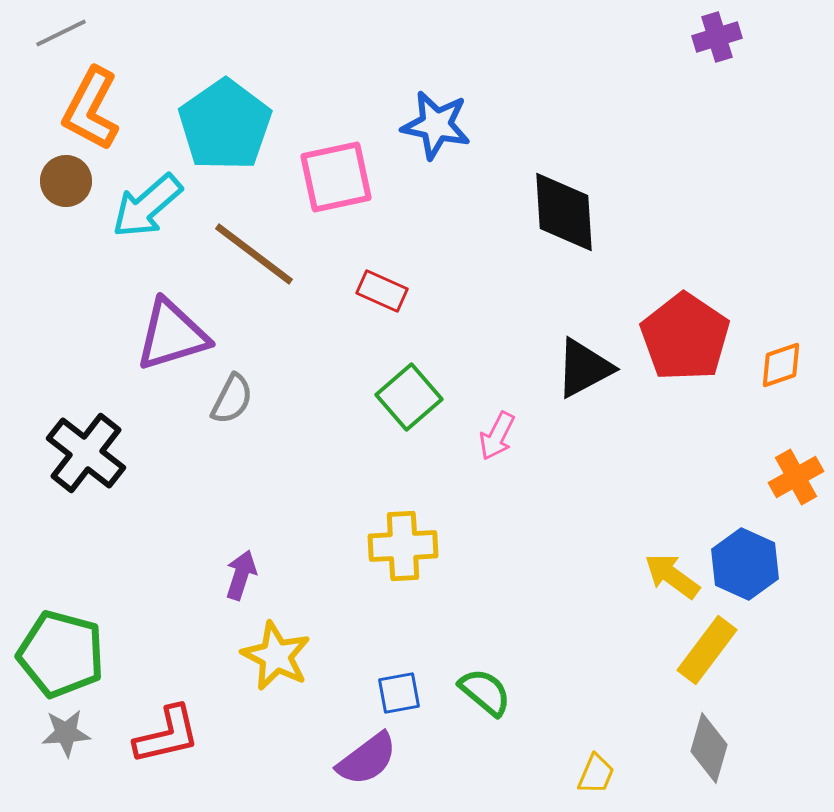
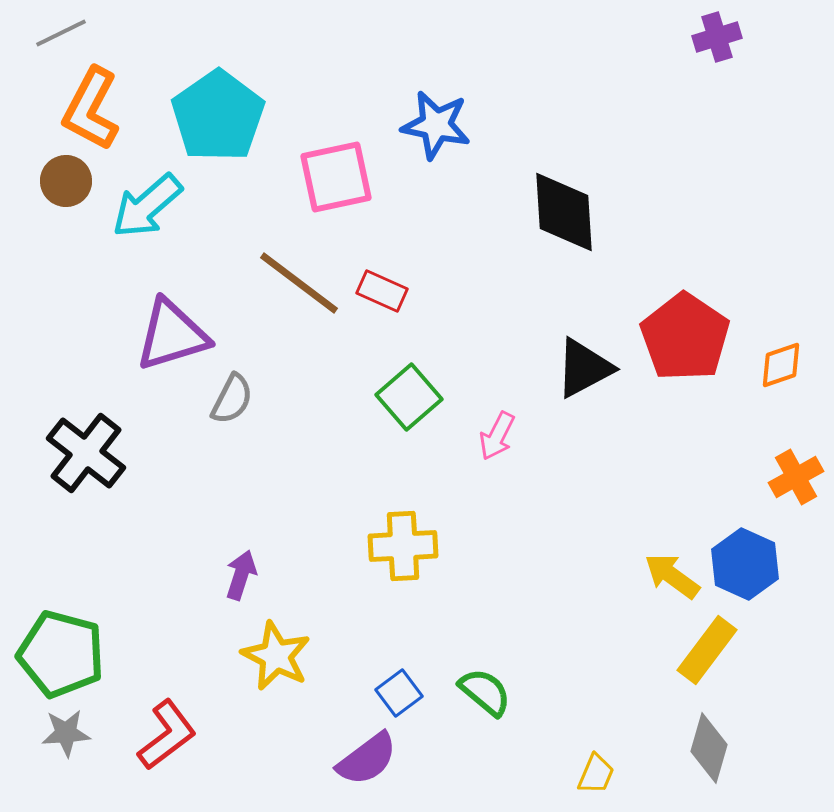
cyan pentagon: moved 7 px left, 9 px up
brown line: moved 45 px right, 29 px down
blue square: rotated 27 degrees counterclockwise
red L-shape: rotated 24 degrees counterclockwise
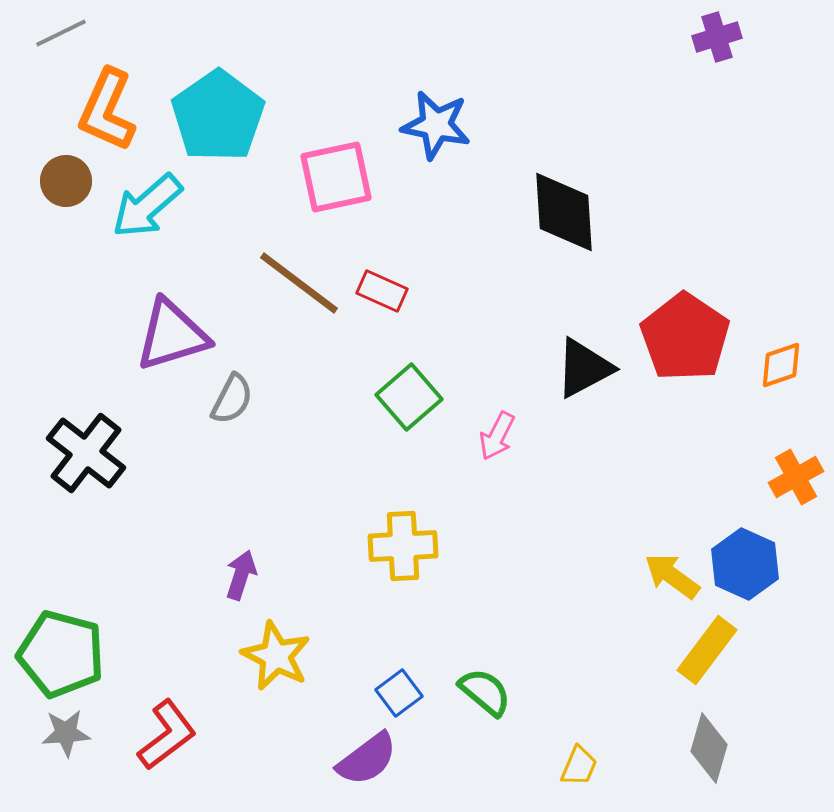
orange L-shape: moved 16 px right, 1 px down; rotated 4 degrees counterclockwise
yellow trapezoid: moved 17 px left, 8 px up
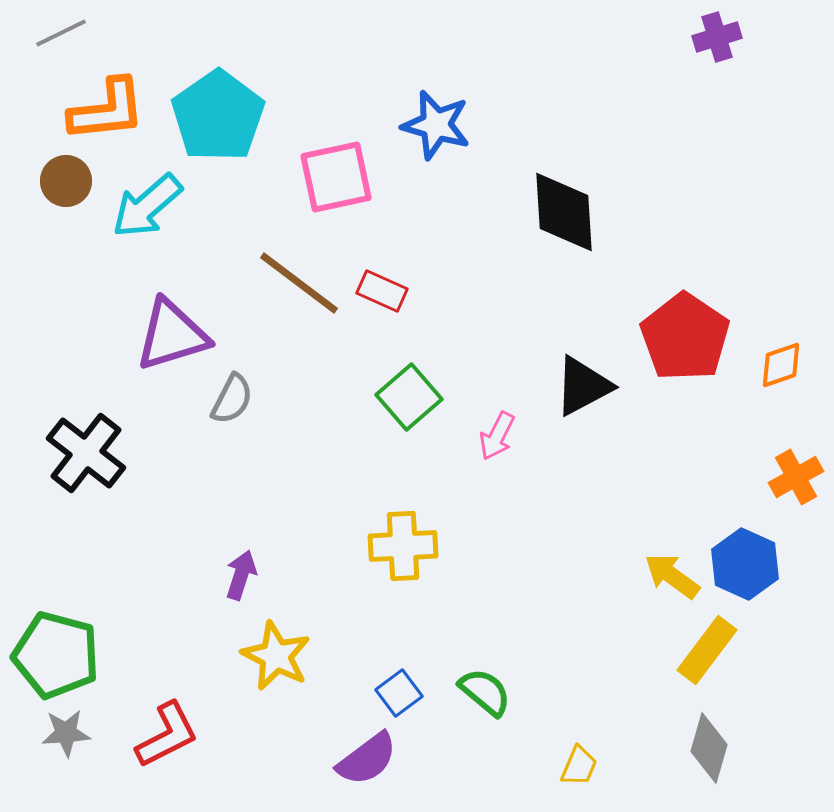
orange L-shape: rotated 120 degrees counterclockwise
blue star: rotated 4 degrees clockwise
black triangle: moved 1 px left, 18 px down
green pentagon: moved 5 px left, 1 px down
red L-shape: rotated 10 degrees clockwise
